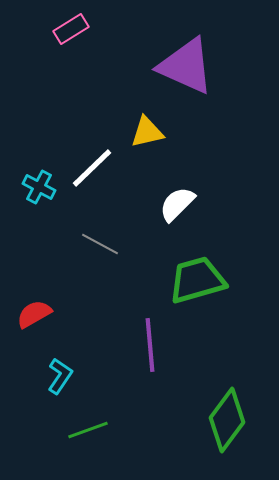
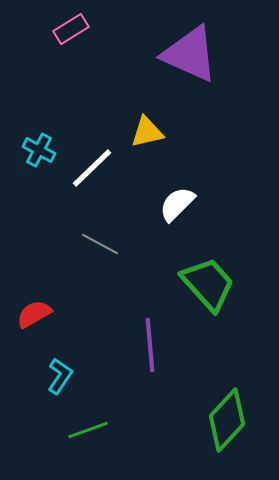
purple triangle: moved 4 px right, 12 px up
cyan cross: moved 37 px up
green trapezoid: moved 11 px right, 4 px down; rotated 64 degrees clockwise
green diamond: rotated 6 degrees clockwise
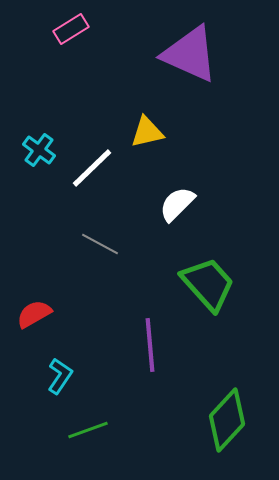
cyan cross: rotated 8 degrees clockwise
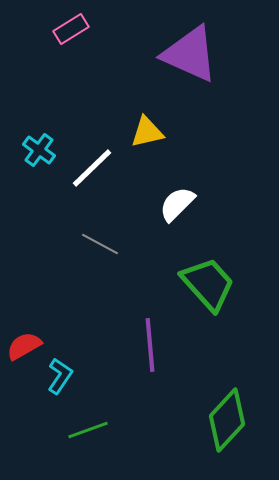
red semicircle: moved 10 px left, 32 px down
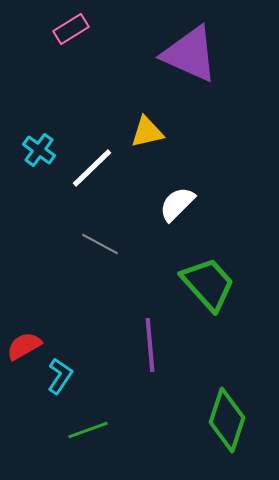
green diamond: rotated 24 degrees counterclockwise
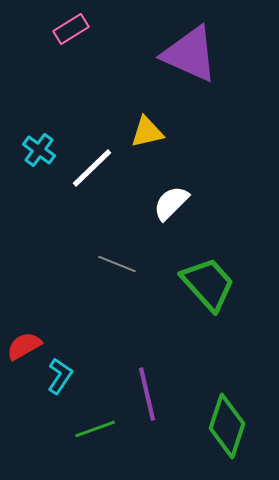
white semicircle: moved 6 px left, 1 px up
gray line: moved 17 px right, 20 px down; rotated 6 degrees counterclockwise
purple line: moved 3 px left, 49 px down; rotated 8 degrees counterclockwise
green diamond: moved 6 px down
green line: moved 7 px right, 1 px up
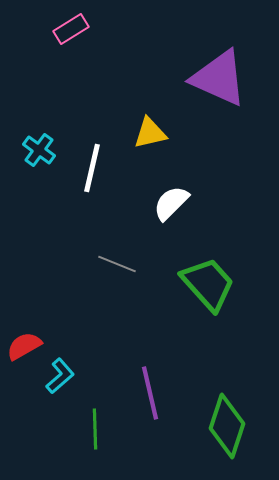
purple triangle: moved 29 px right, 24 px down
yellow triangle: moved 3 px right, 1 px down
white line: rotated 33 degrees counterclockwise
cyan L-shape: rotated 15 degrees clockwise
purple line: moved 3 px right, 1 px up
green line: rotated 72 degrees counterclockwise
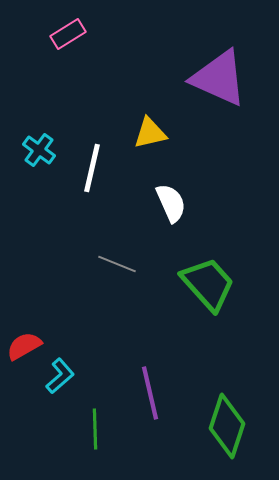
pink rectangle: moved 3 px left, 5 px down
white semicircle: rotated 111 degrees clockwise
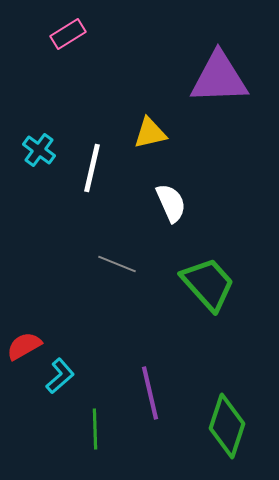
purple triangle: rotated 26 degrees counterclockwise
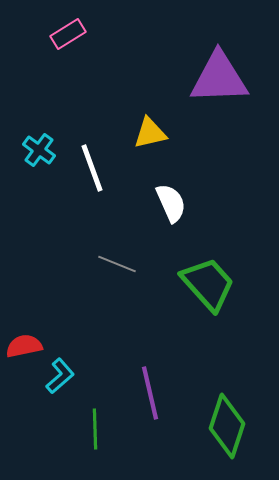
white line: rotated 33 degrees counterclockwise
red semicircle: rotated 18 degrees clockwise
